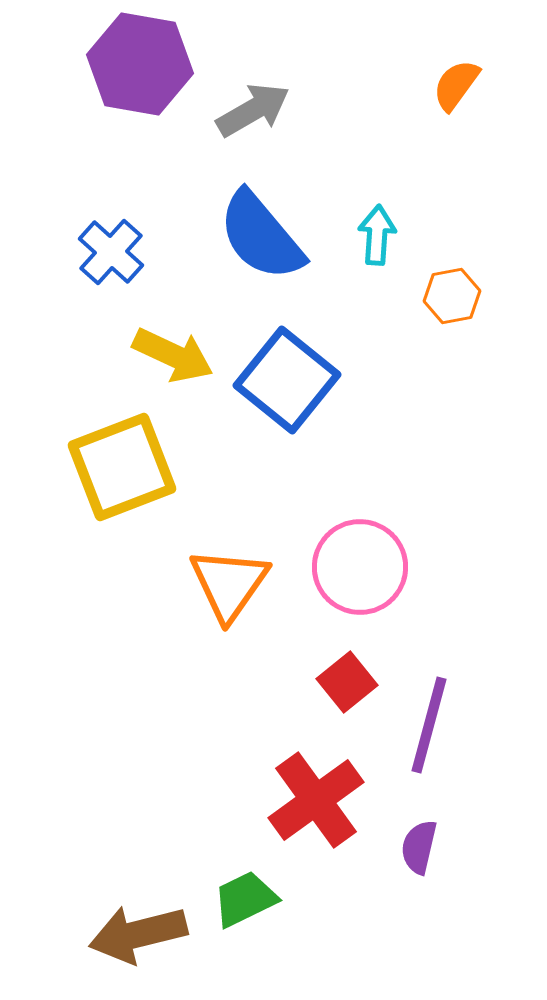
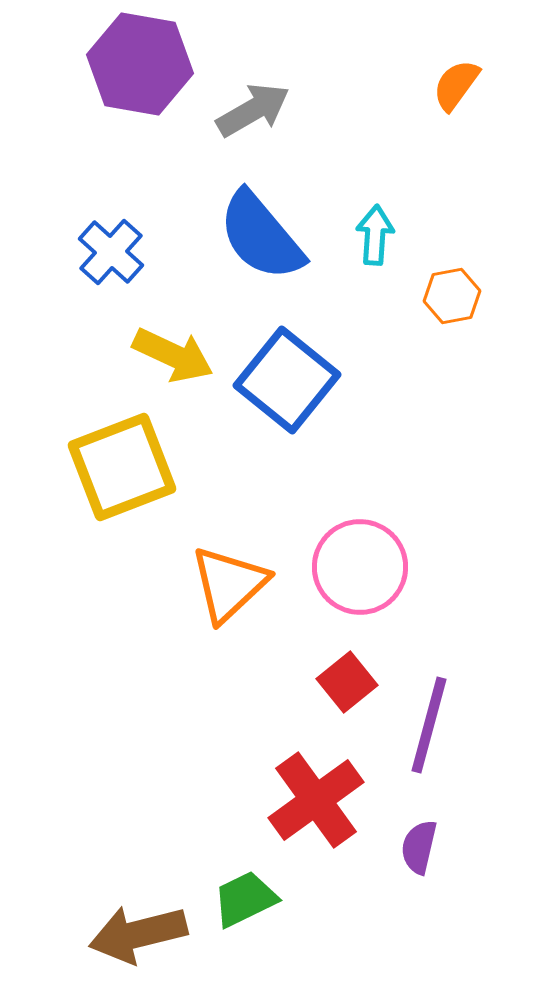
cyan arrow: moved 2 px left
orange triangle: rotated 12 degrees clockwise
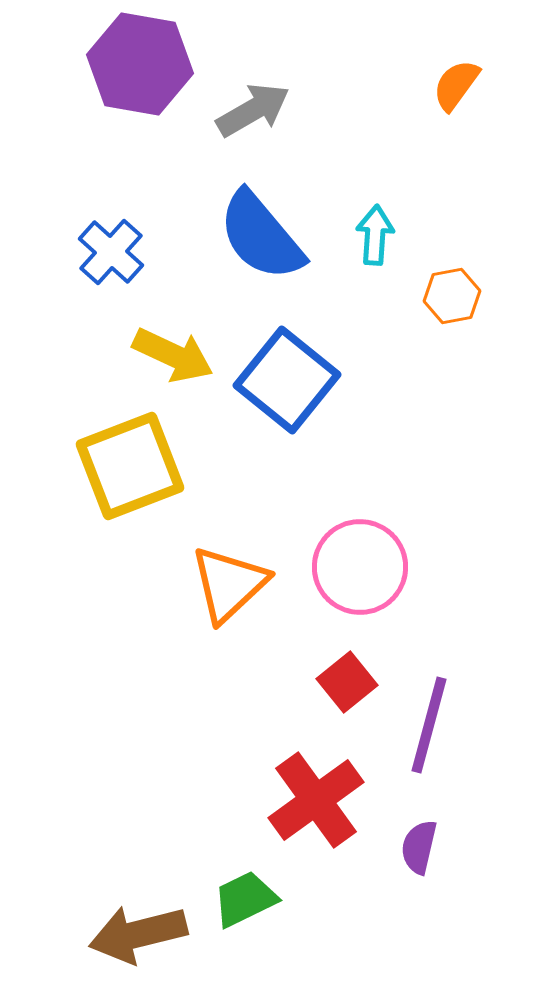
yellow square: moved 8 px right, 1 px up
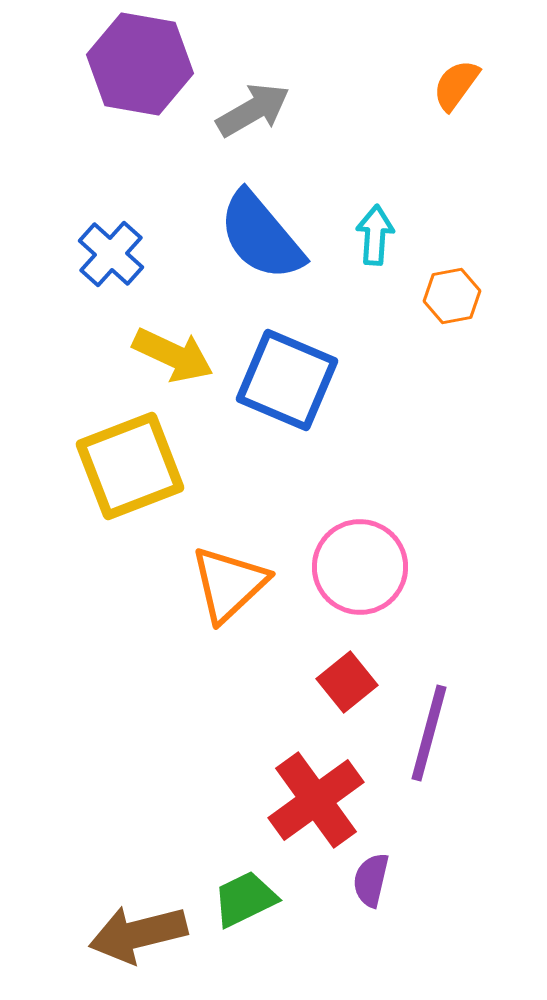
blue cross: moved 2 px down
blue square: rotated 16 degrees counterclockwise
purple line: moved 8 px down
purple semicircle: moved 48 px left, 33 px down
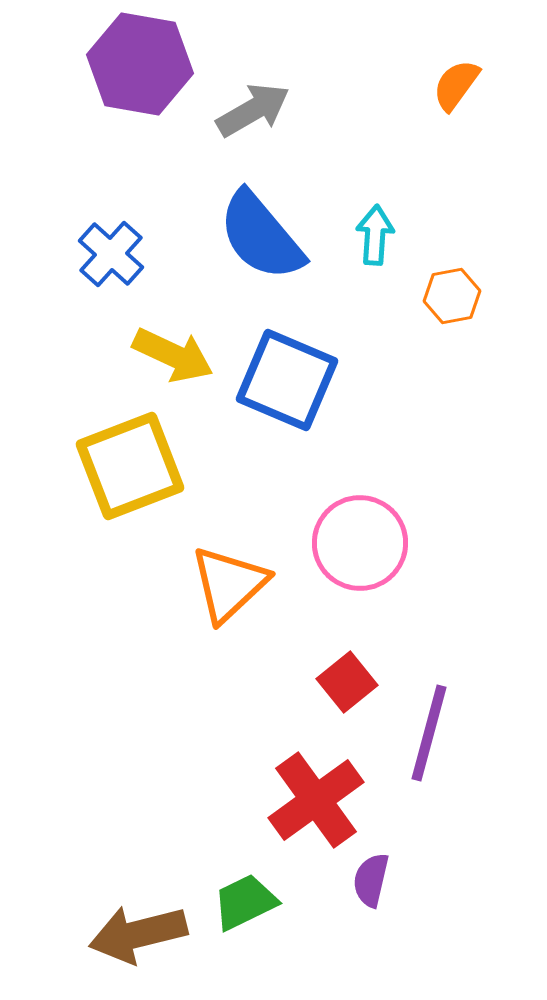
pink circle: moved 24 px up
green trapezoid: moved 3 px down
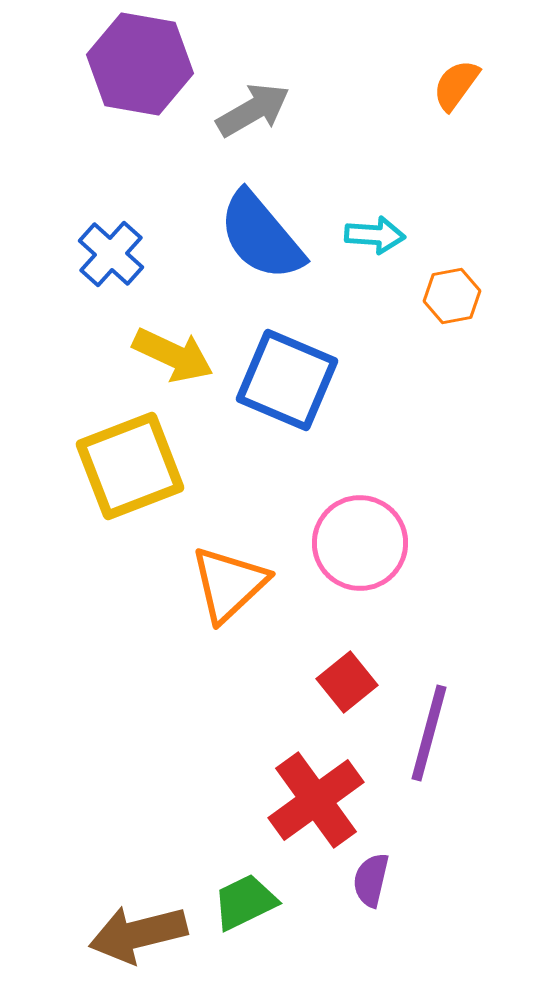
cyan arrow: rotated 90 degrees clockwise
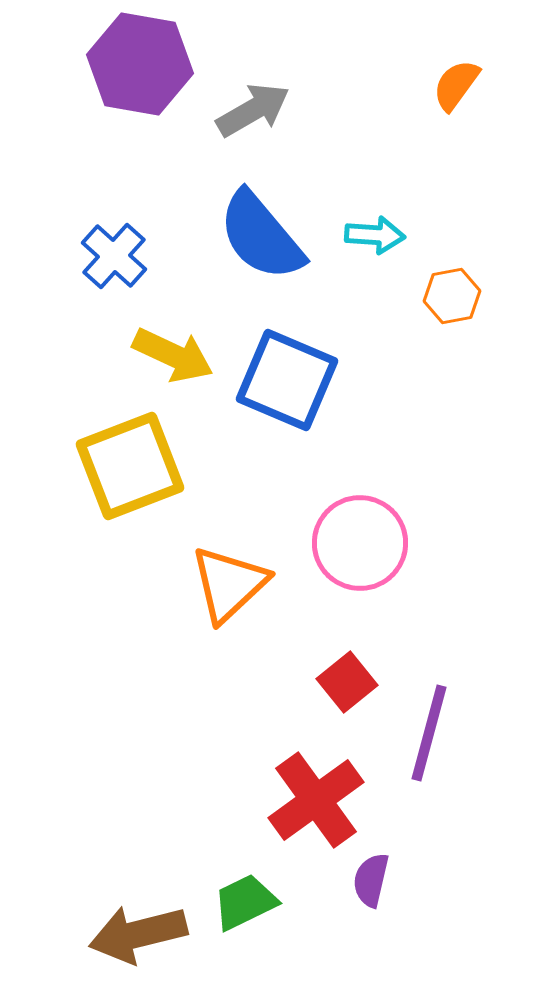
blue cross: moved 3 px right, 2 px down
